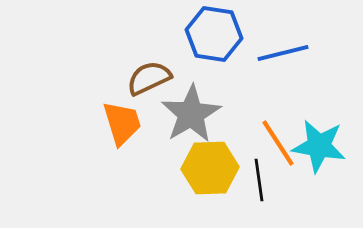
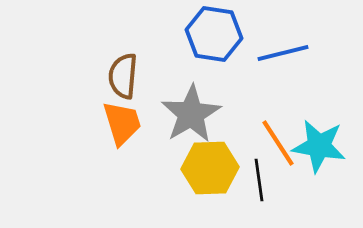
brown semicircle: moved 26 px left, 2 px up; rotated 60 degrees counterclockwise
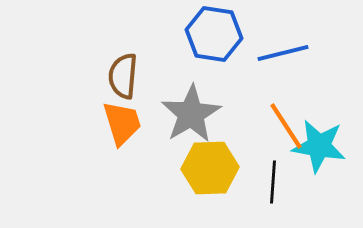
orange line: moved 8 px right, 17 px up
black line: moved 14 px right, 2 px down; rotated 12 degrees clockwise
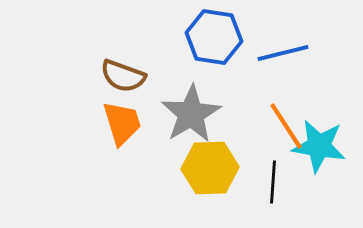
blue hexagon: moved 3 px down
brown semicircle: rotated 75 degrees counterclockwise
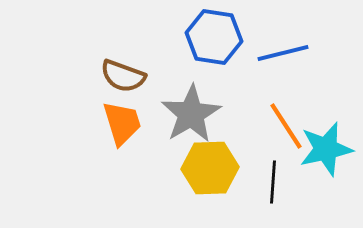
cyan star: moved 7 px right, 3 px down; rotated 22 degrees counterclockwise
